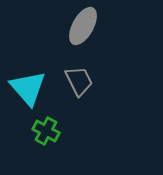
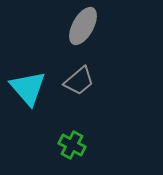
gray trapezoid: rotated 76 degrees clockwise
green cross: moved 26 px right, 14 px down
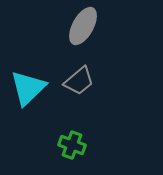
cyan triangle: rotated 27 degrees clockwise
green cross: rotated 8 degrees counterclockwise
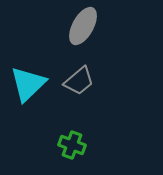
cyan triangle: moved 4 px up
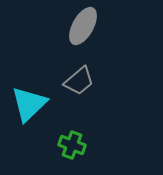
cyan triangle: moved 1 px right, 20 px down
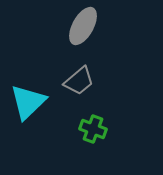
cyan triangle: moved 1 px left, 2 px up
green cross: moved 21 px right, 16 px up
